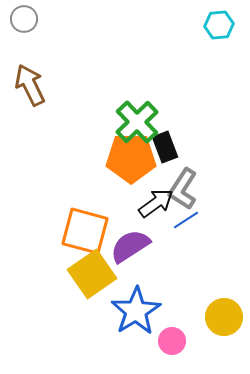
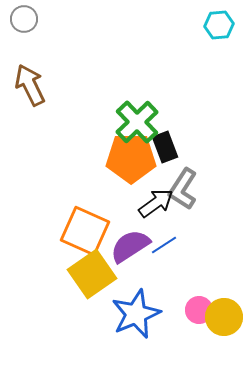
blue line: moved 22 px left, 25 px down
orange square: rotated 9 degrees clockwise
blue star: moved 3 px down; rotated 9 degrees clockwise
pink circle: moved 27 px right, 31 px up
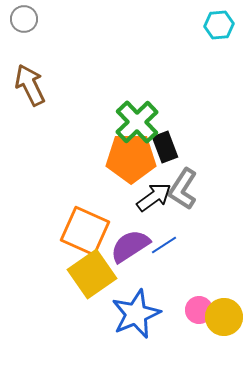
black arrow: moved 2 px left, 6 px up
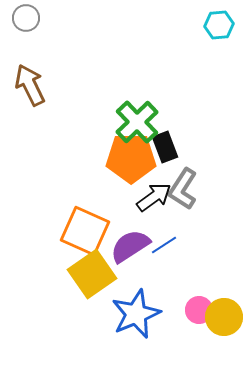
gray circle: moved 2 px right, 1 px up
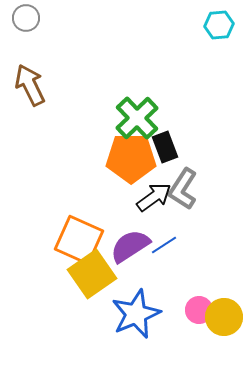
green cross: moved 4 px up
orange square: moved 6 px left, 9 px down
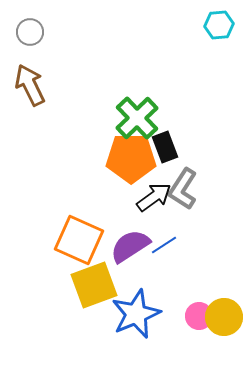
gray circle: moved 4 px right, 14 px down
yellow square: moved 2 px right, 11 px down; rotated 15 degrees clockwise
pink circle: moved 6 px down
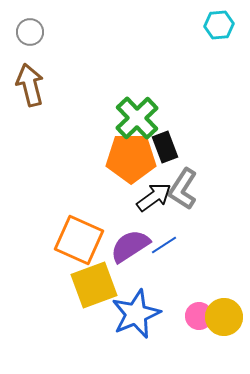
brown arrow: rotated 12 degrees clockwise
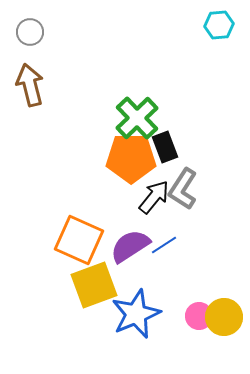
black arrow: rotated 15 degrees counterclockwise
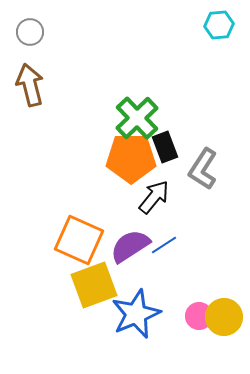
gray L-shape: moved 20 px right, 20 px up
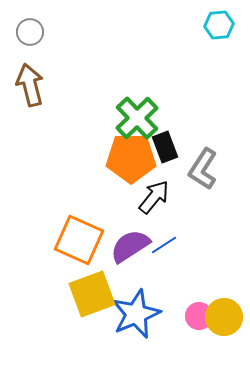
yellow square: moved 2 px left, 9 px down
